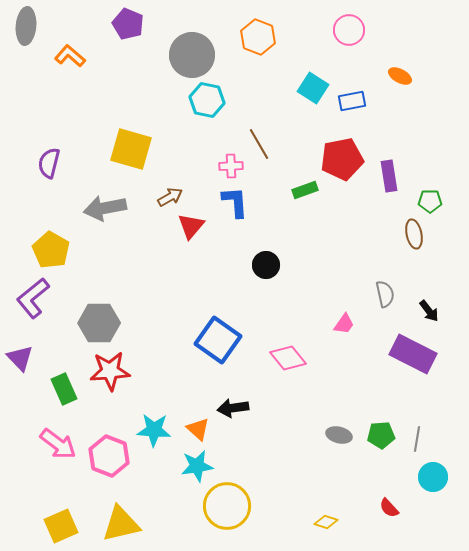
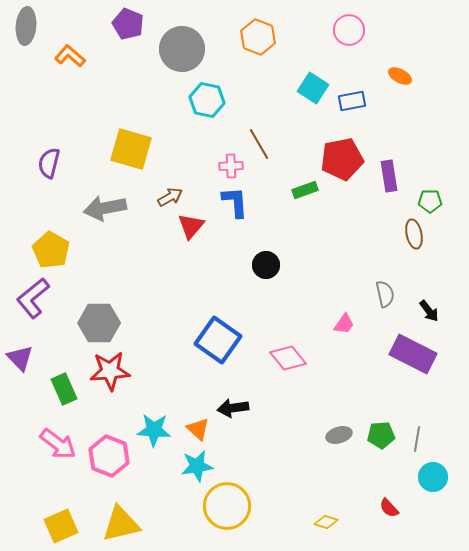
gray circle at (192, 55): moved 10 px left, 6 px up
gray ellipse at (339, 435): rotated 30 degrees counterclockwise
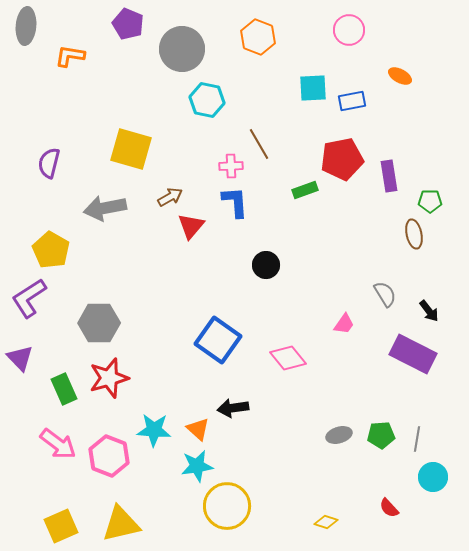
orange L-shape at (70, 56): rotated 32 degrees counterclockwise
cyan square at (313, 88): rotated 36 degrees counterclockwise
gray semicircle at (385, 294): rotated 20 degrees counterclockwise
purple L-shape at (33, 298): moved 4 px left; rotated 6 degrees clockwise
red star at (110, 371): moved 1 px left, 7 px down; rotated 12 degrees counterclockwise
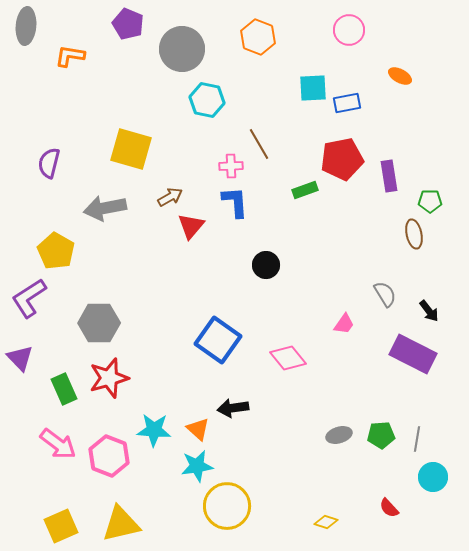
blue rectangle at (352, 101): moved 5 px left, 2 px down
yellow pentagon at (51, 250): moved 5 px right, 1 px down
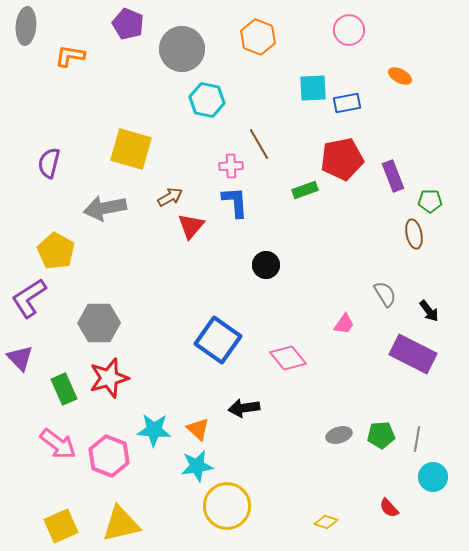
purple rectangle at (389, 176): moved 4 px right; rotated 12 degrees counterclockwise
black arrow at (233, 408): moved 11 px right
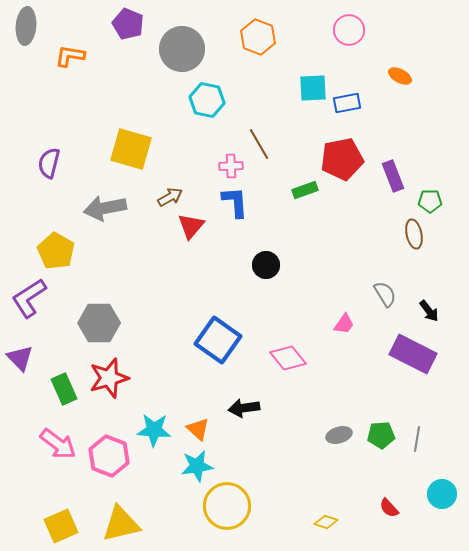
cyan circle at (433, 477): moved 9 px right, 17 px down
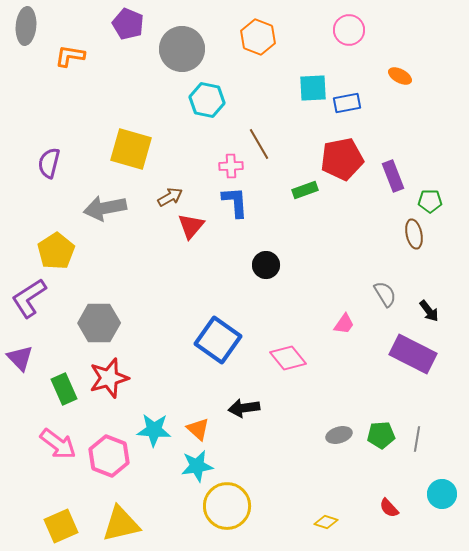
yellow pentagon at (56, 251): rotated 9 degrees clockwise
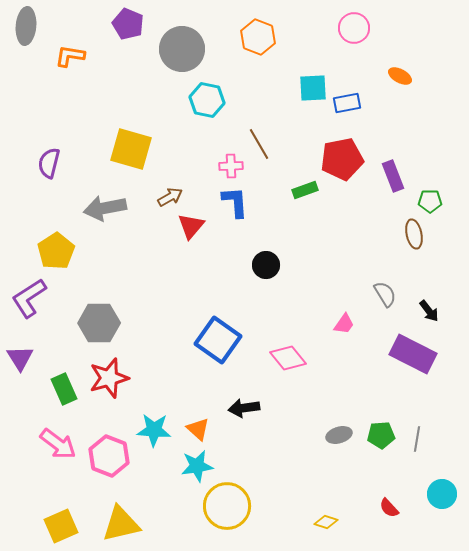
pink circle at (349, 30): moved 5 px right, 2 px up
purple triangle at (20, 358): rotated 12 degrees clockwise
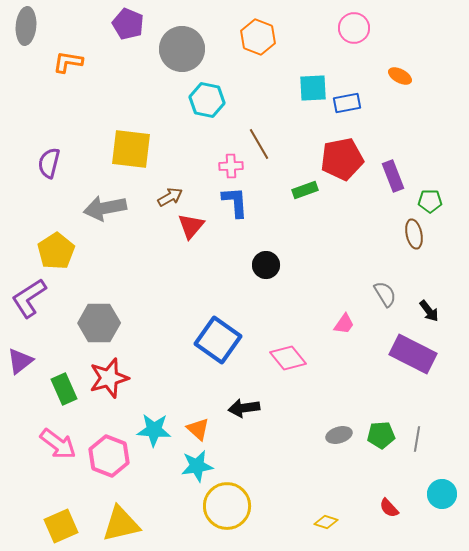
orange L-shape at (70, 56): moved 2 px left, 6 px down
yellow square at (131, 149): rotated 9 degrees counterclockwise
purple triangle at (20, 358): moved 3 px down; rotated 24 degrees clockwise
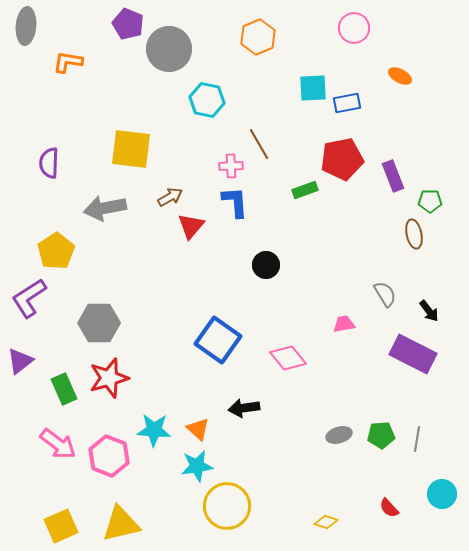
orange hexagon at (258, 37): rotated 16 degrees clockwise
gray circle at (182, 49): moved 13 px left
purple semicircle at (49, 163): rotated 12 degrees counterclockwise
pink trapezoid at (344, 324): rotated 135 degrees counterclockwise
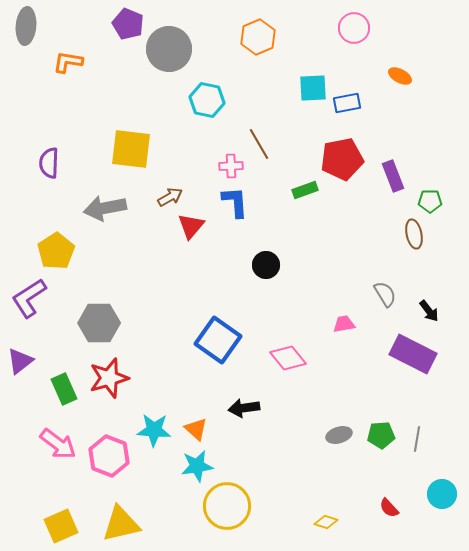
orange triangle at (198, 429): moved 2 px left
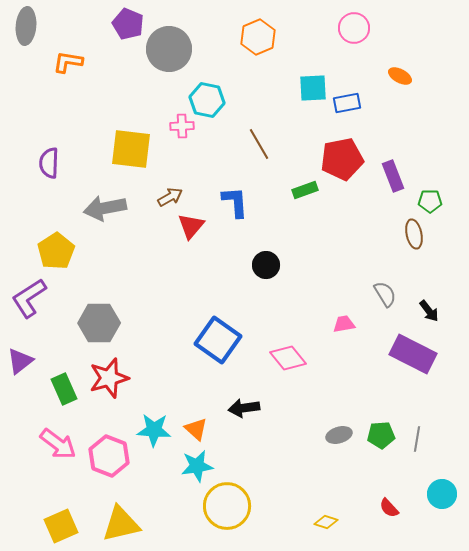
pink cross at (231, 166): moved 49 px left, 40 px up
